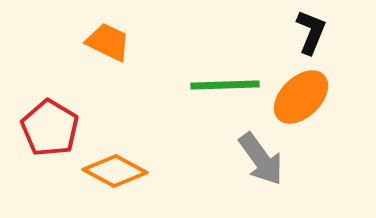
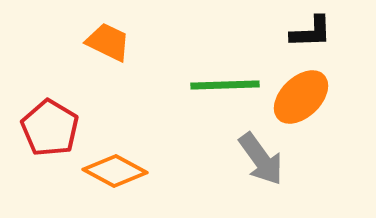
black L-shape: rotated 66 degrees clockwise
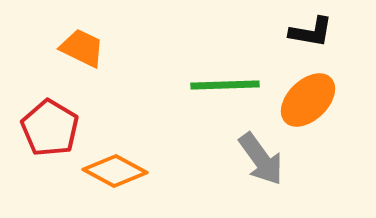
black L-shape: rotated 12 degrees clockwise
orange trapezoid: moved 26 px left, 6 px down
orange ellipse: moved 7 px right, 3 px down
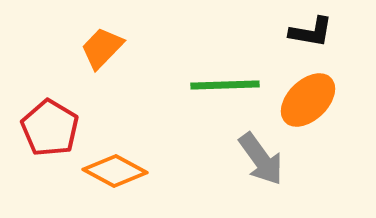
orange trapezoid: moved 20 px right; rotated 72 degrees counterclockwise
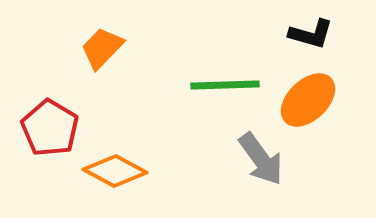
black L-shape: moved 2 px down; rotated 6 degrees clockwise
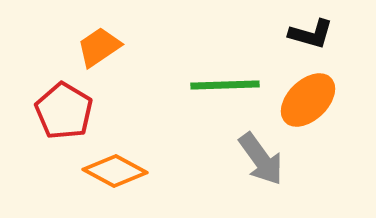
orange trapezoid: moved 3 px left, 1 px up; rotated 12 degrees clockwise
red pentagon: moved 14 px right, 17 px up
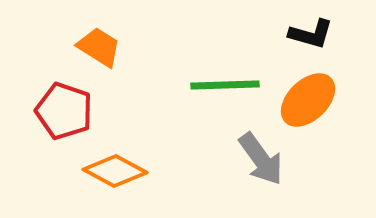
orange trapezoid: rotated 66 degrees clockwise
red pentagon: rotated 12 degrees counterclockwise
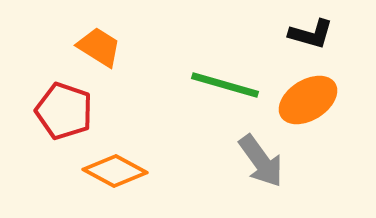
green line: rotated 18 degrees clockwise
orange ellipse: rotated 12 degrees clockwise
gray arrow: moved 2 px down
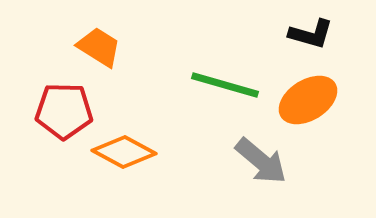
red pentagon: rotated 18 degrees counterclockwise
gray arrow: rotated 14 degrees counterclockwise
orange diamond: moved 9 px right, 19 px up
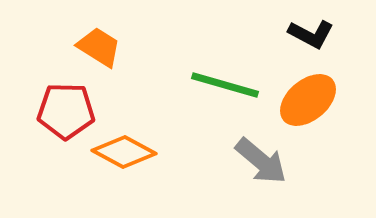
black L-shape: rotated 12 degrees clockwise
orange ellipse: rotated 8 degrees counterclockwise
red pentagon: moved 2 px right
